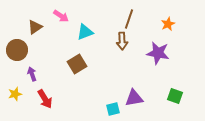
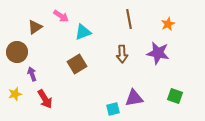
brown line: rotated 30 degrees counterclockwise
cyan triangle: moved 2 px left
brown arrow: moved 13 px down
brown circle: moved 2 px down
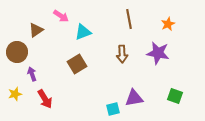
brown triangle: moved 1 px right, 3 px down
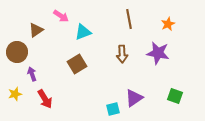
purple triangle: rotated 24 degrees counterclockwise
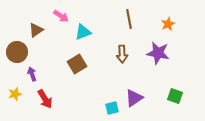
cyan square: moved 1 px left, 1 px up
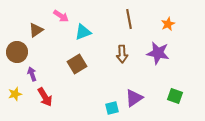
red arrow: moved 2 px up
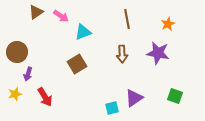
brown line: moved 2 px left
brown triangle: moved 18 px up
purple arrow: moved 4 px left; rotated 144 degrees counterclockwise
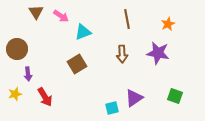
brown triangle: rotated 28 degrees counterclockwise
brown circle: moved 3 px up
purple arrow: rotated 24 degrees counterclockwise
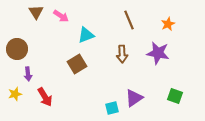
brown line: moved 2 px right, 1 px down; rotated 12 degrees counterclockwise
cyan triangle: moved 3 px right, 3 px down
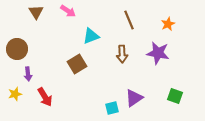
pink arrow: moved 7 px right, 5 px up
cyan triangle: moved 5 px right, 1 px down
